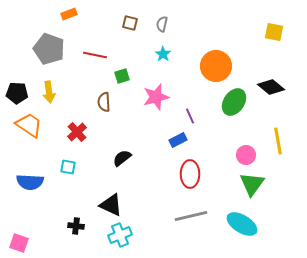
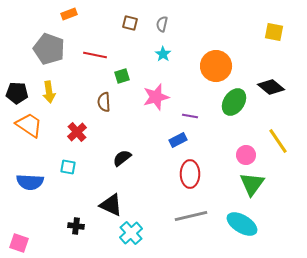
purple line: rotated 56 degrees counterclockwise
yellow line: rotated 24 degrees counterclockwise
cyan cross: moved 11 px right, 2 px up; rotated 20 degrees counterclockwise
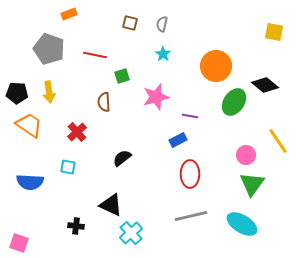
black diamond: moved 6 px left, 2 px up
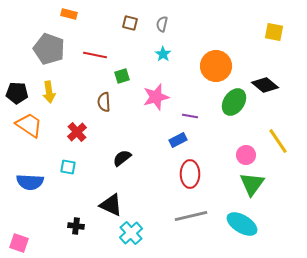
orange rectangle: rotated 35 degrees clockwise
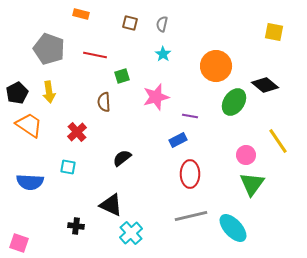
orange rectangle: moved 12 px right
black pentagon: rotated 30 degrees counterclockwise
cyan ellipse: moved 9 px left, 4 px down; rotated 16 degrees clockwise
